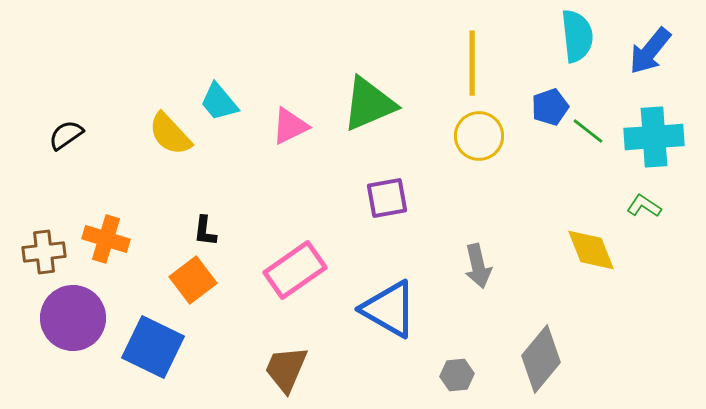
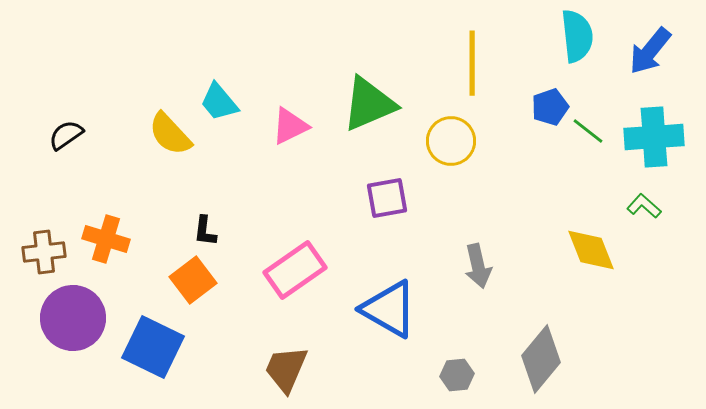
yellow circle: moved 28 px left, 5 px down
green L-shape: rotated 8 degrees clockwise
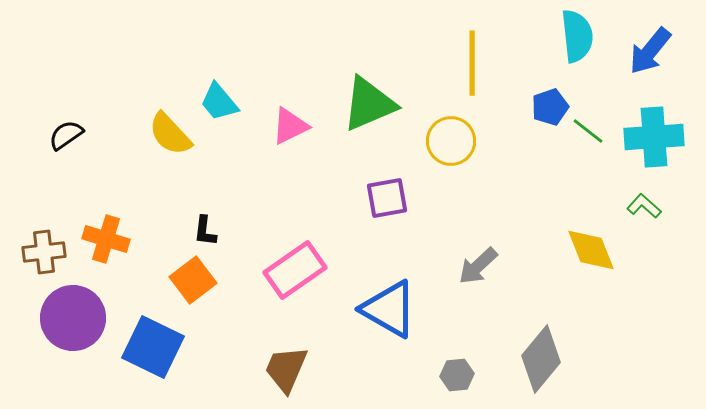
gray arrow: rotated 60 degrees clockwise
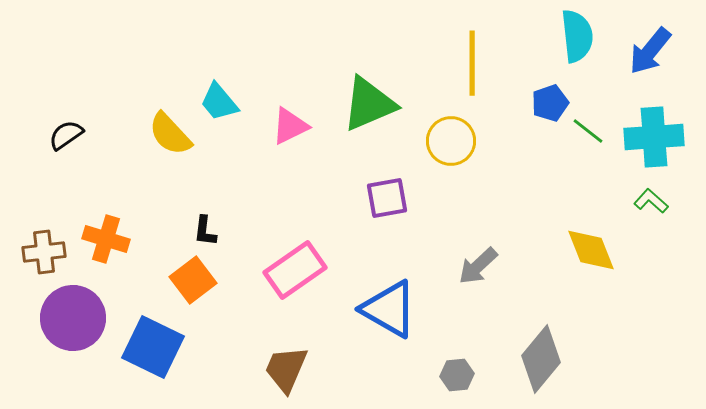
blue pentagon: moved 4 px up
green L-shape: moved 7 px right, 5 px up
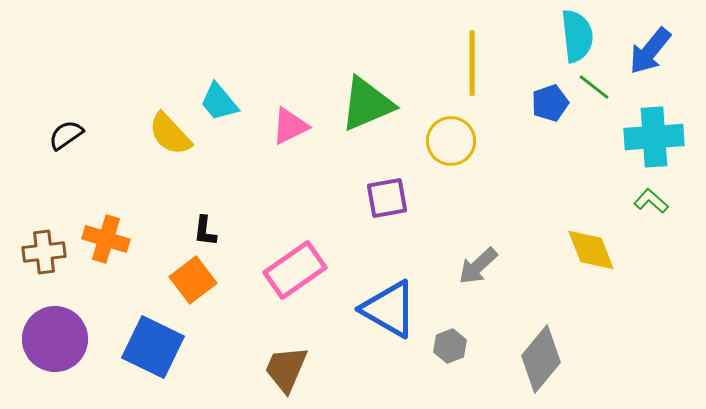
green triangle: moved 2 px left
green line: moved 6 px right, 44 px up
purple circle: moved 18 px left, 21 px down
gray hexagon: moved 7 px left, 29 px up; rotated 16 degrees counterclockwise
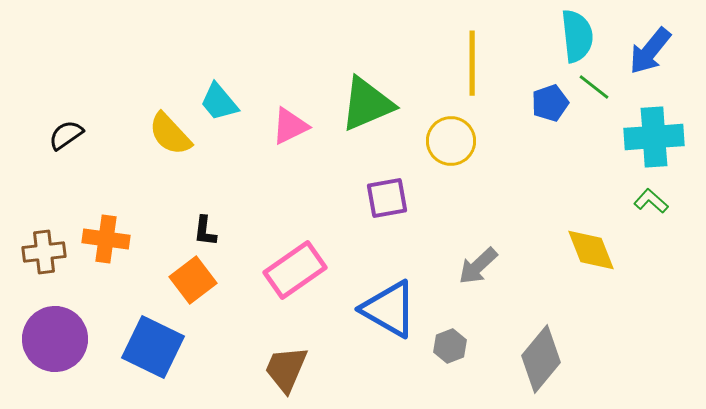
orange cross: rotated 9 degrees counterclockwise
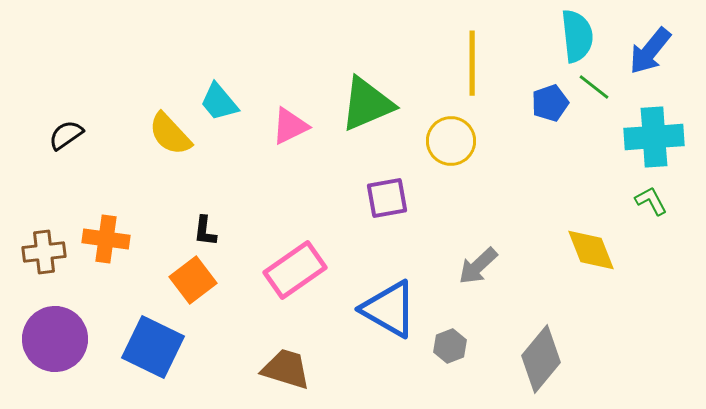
green L-shape: rotated 20 degrees clockwise
brown trapezoid: rotated 84 degrees clockwise
